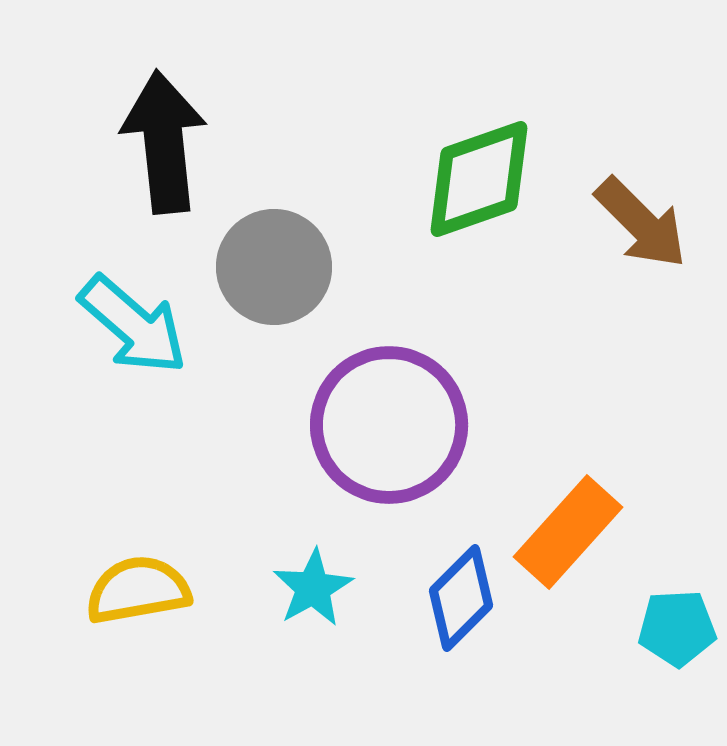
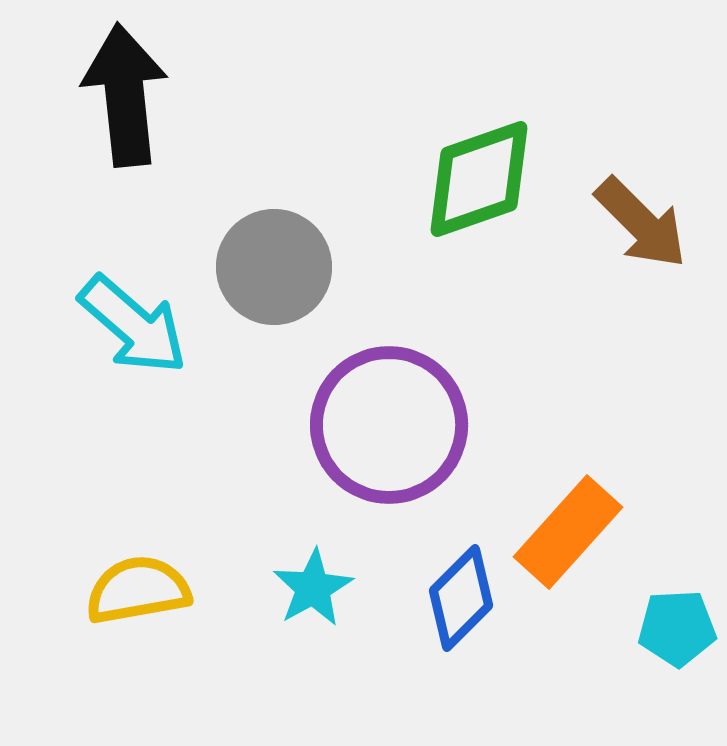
black arrow: moved 39 px left, 47 px up
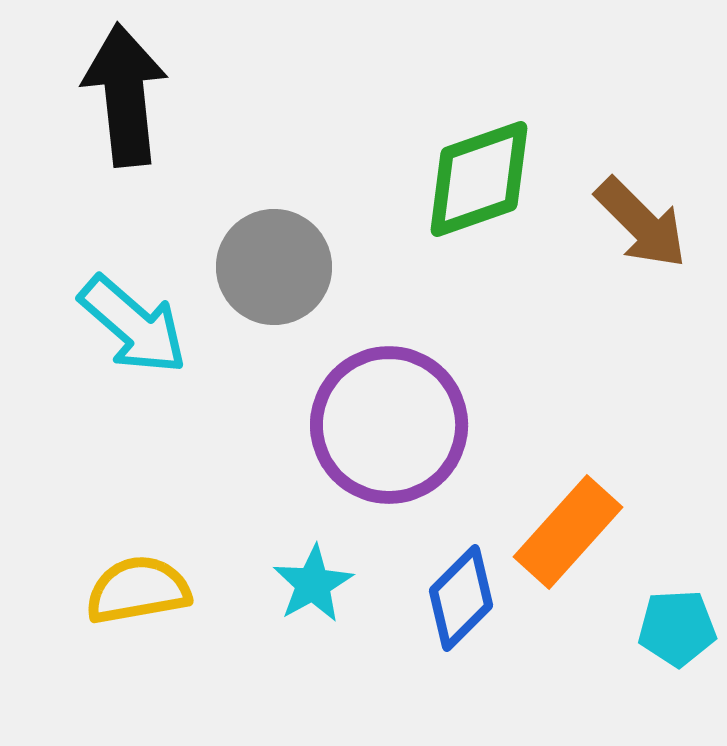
cyan star: moved 4 px up
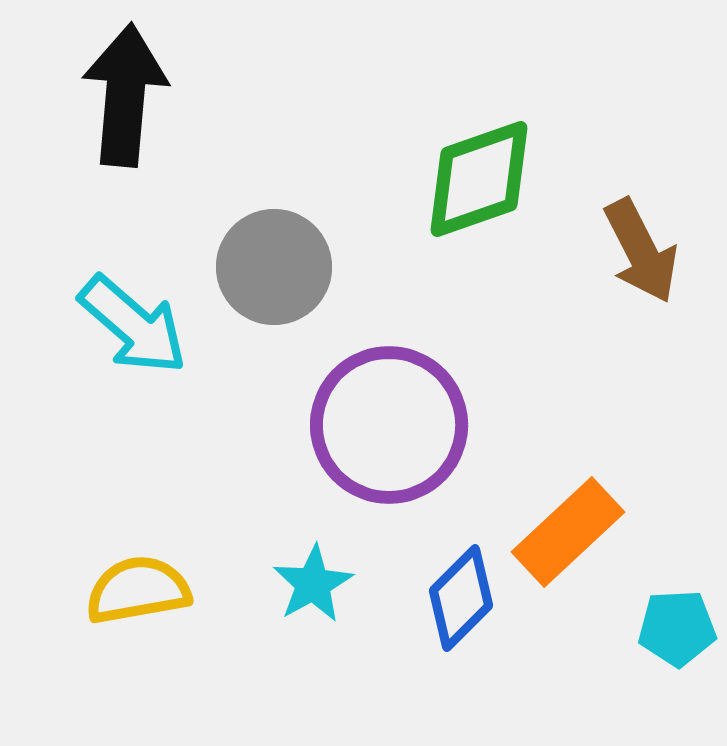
black arrow: rotated 11 degrees clockwise
brown arrow: moved 28 px down; rotated 18 degrees clockwise
orange rectangle: rotated 5 degrees clockwise
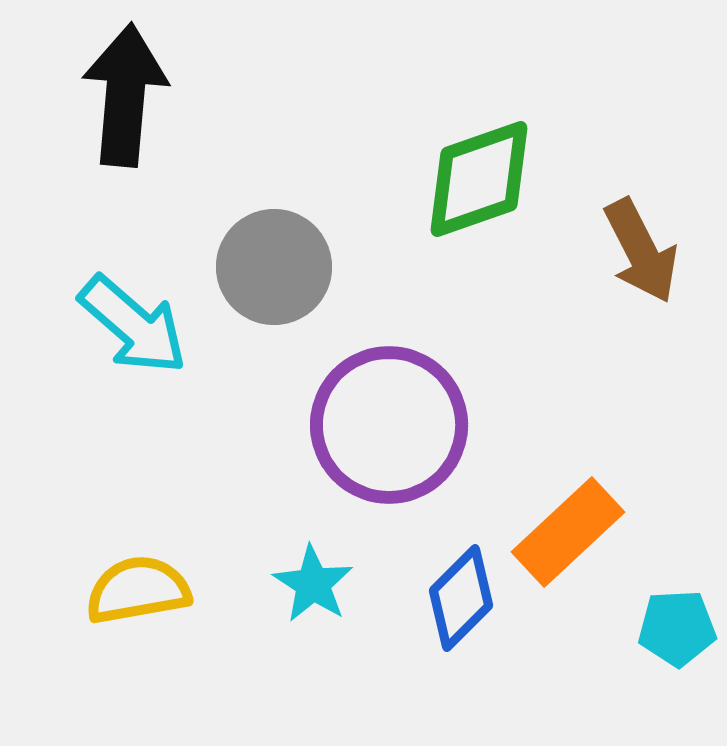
cyan star: rotated 10 degrees counterclockwise
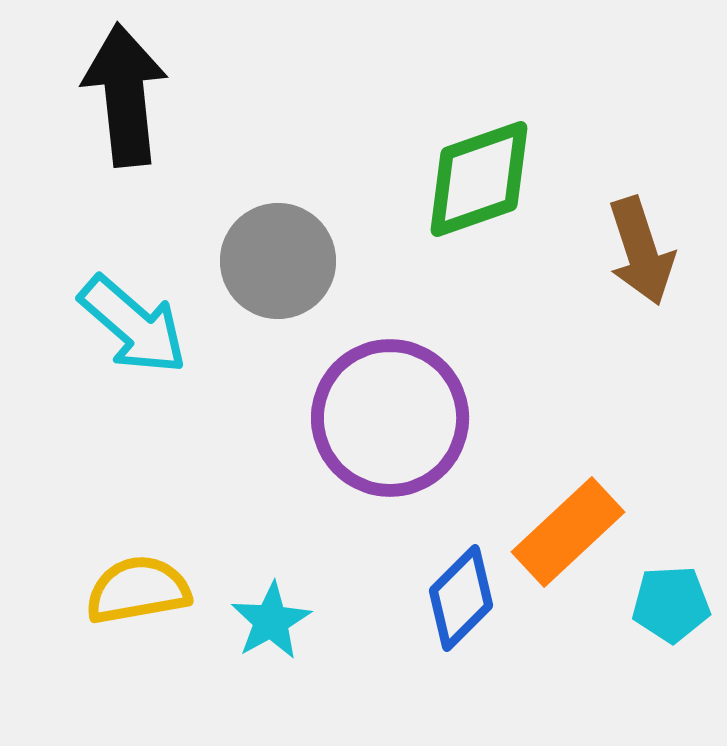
black arrow: rotated 11 degrees counterclockwise
brown arrow: rotated 9 degrees clockwise
gray circle: moved 4 px right, 6 px up
purple circle: moved 1 px right, 7 px up
cyan star: moved 42 px left, 37 px down; rotated 10 degrees clockwise
cyan pentagon: moved 6 px left, 24 px up
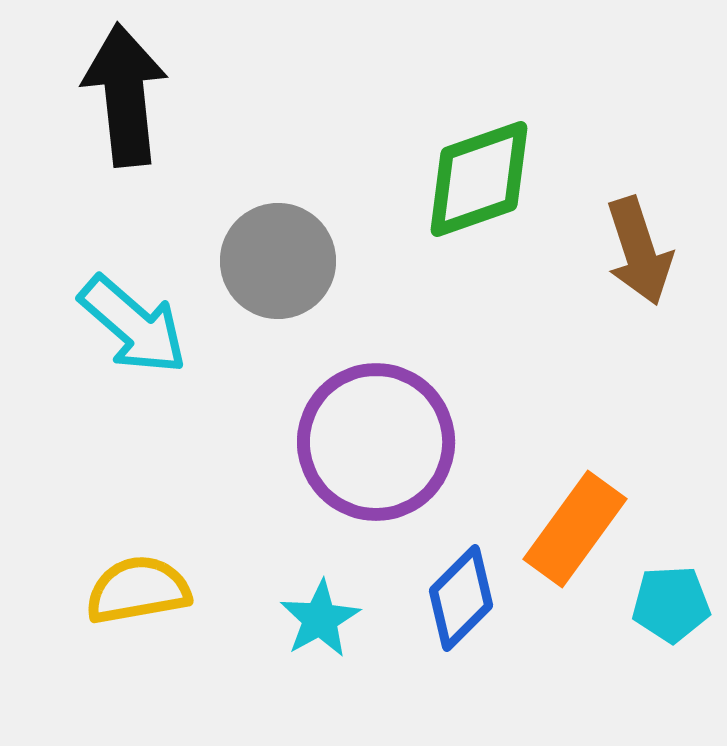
brown arrow: moved 2 px left
purple circle: moved 14 px left, 24 px down
orange rectangle: moved 7 px right, 3 px up; rotated 11 degrees counterclockwise
cyan star: moved 49 px right, 2 px up
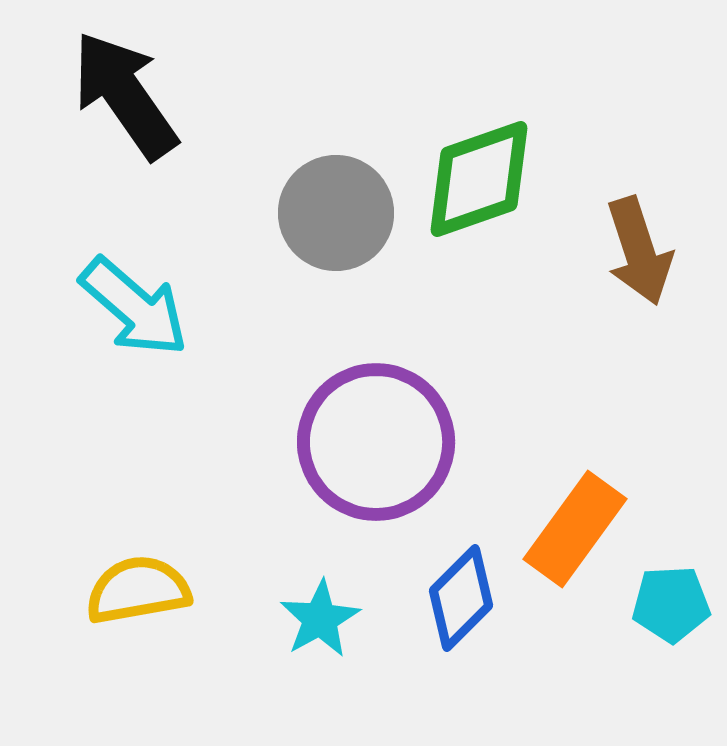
black arrow: rotated 29 degrees counterclockwise
gray circle: moved 58 px right, 48 px up
cyan arrow: moved 1 px right, 18 px up
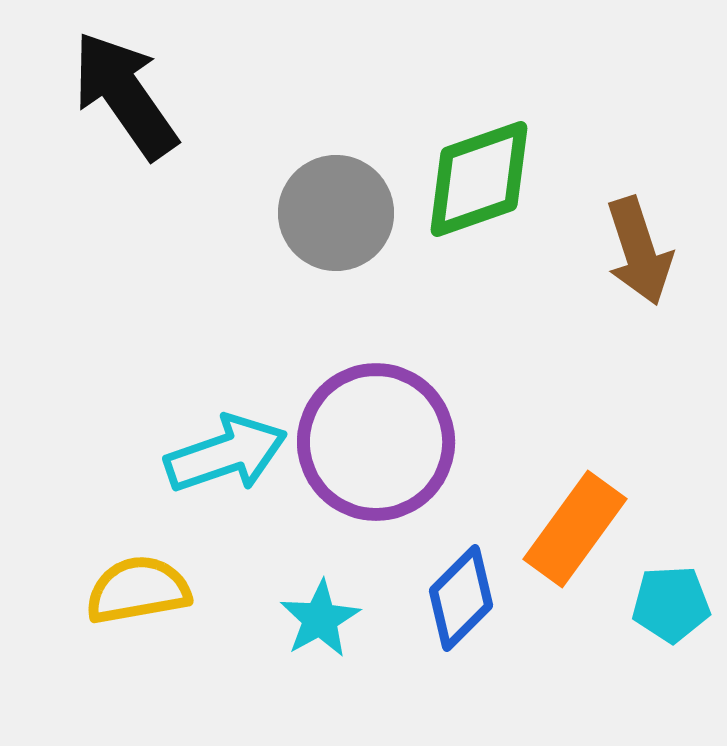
cyan arrow: moved 92 px right, 147 px down; rotated 60 degrees counterclockwise
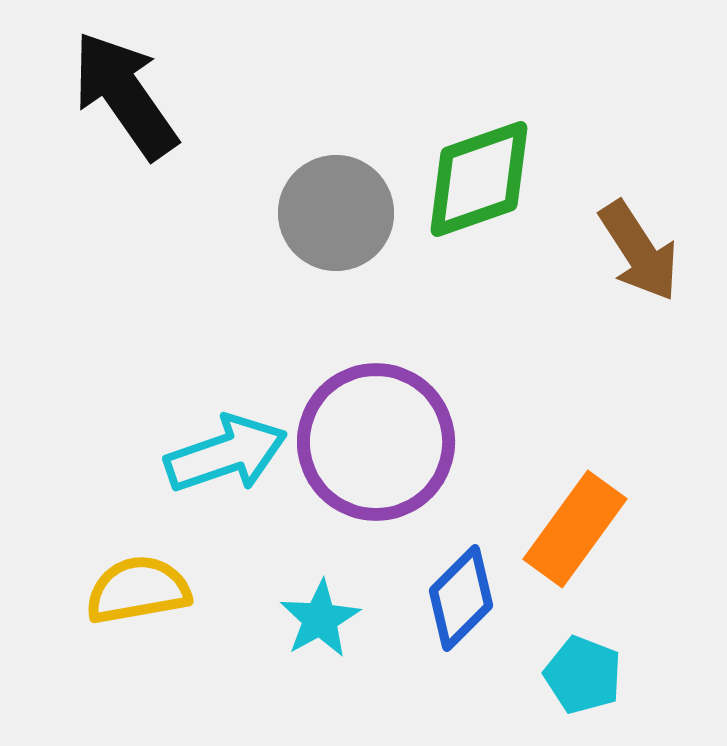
brown arrow: rotated 15 degrees counterclockwise
cyan pentagon: moved 88 px left, 71 px down; rotated 24 degrees clockwise
